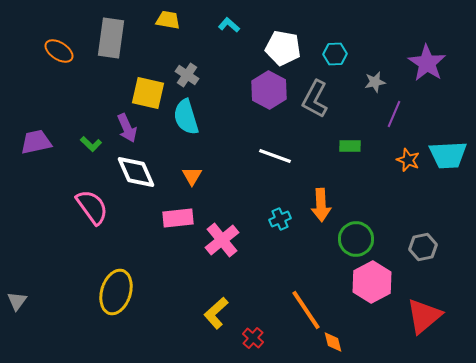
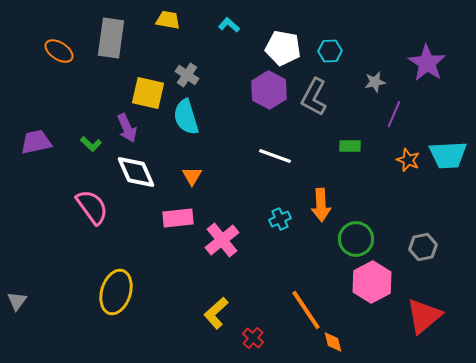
cyan hexagon: moved 5 px left, 3 px up
gray L-shape: moved 1 px left, 2 px up
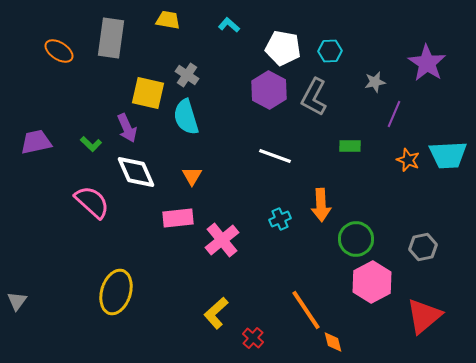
pink semicircle: moved 5 px up; rotated 12 degrees counterclockwise
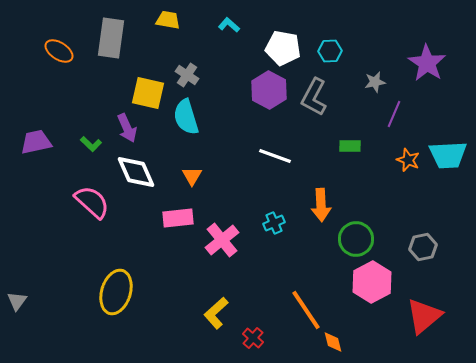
cyan cross: moved 6 px left, 4 px down
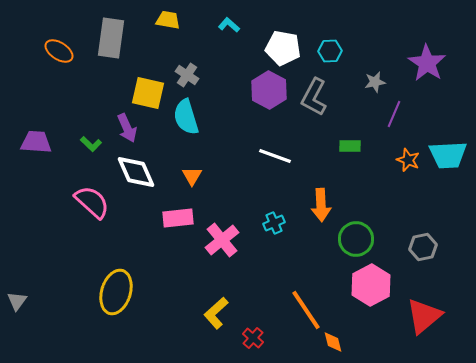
purple trapezoid: rotated 16 degrees clockwise
pink hexagon: moved 1 px left, 3 px down
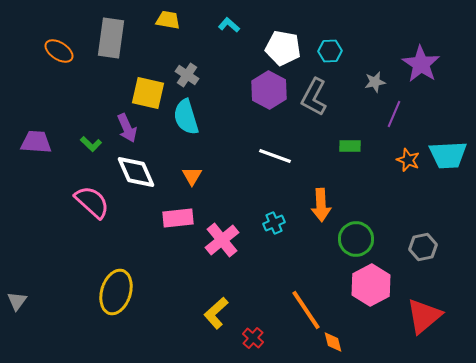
purple star: moved 6 px left, 1 px down
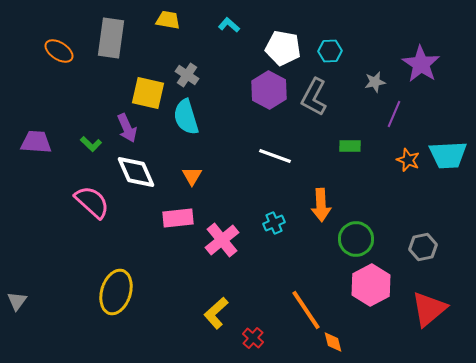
red triangle: moved 5 px right, 7 px up
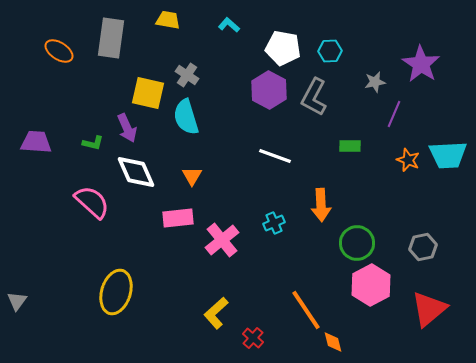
green L-shape: moved 2 px right, 1 px up; rotated 30 degrees counterclockwise
green circle: moved 1 px right, 4 px down
